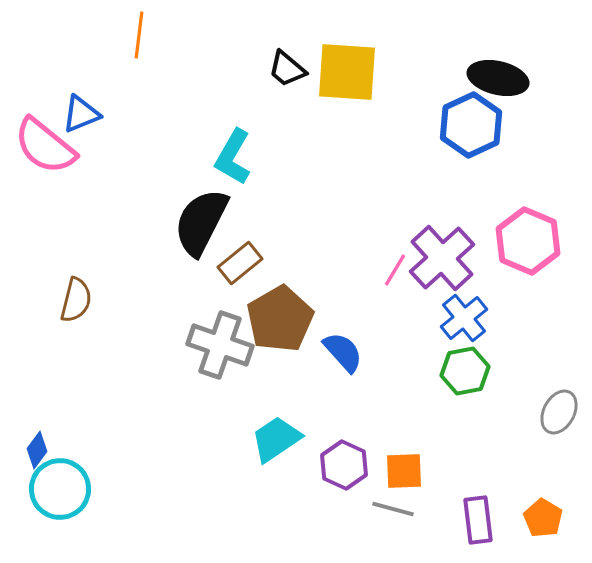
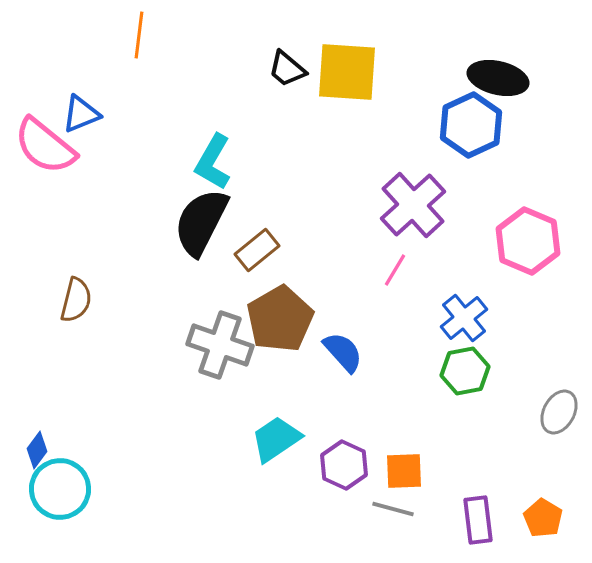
cyan L-shape: moved 20 px left, 5 px down
purple cross: moved 29 px left, 53 px up
brown rectangle: moved 17 px right, 13 px up
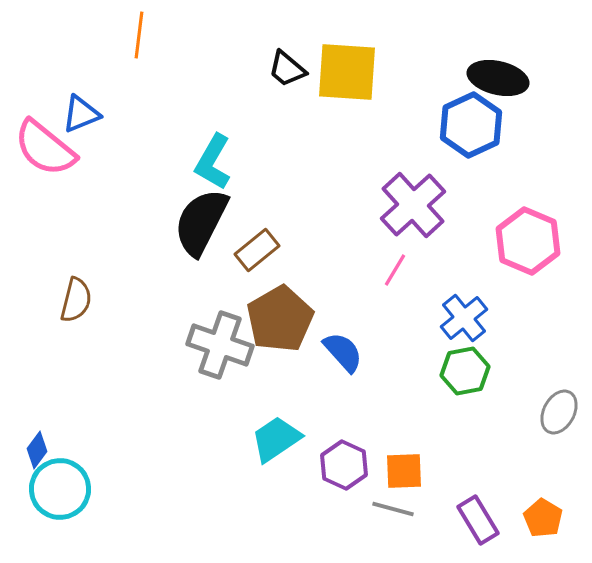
pink semicircle: moved 2 px down
purple rectangle: rotated 24 degrees counterclockwise
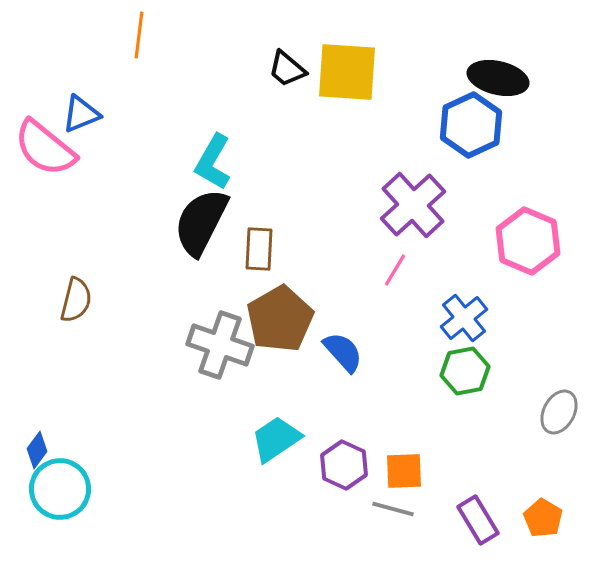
brown rectangle: moved 2 px right, 1 px up; rotated 48 degrees counterclockwise
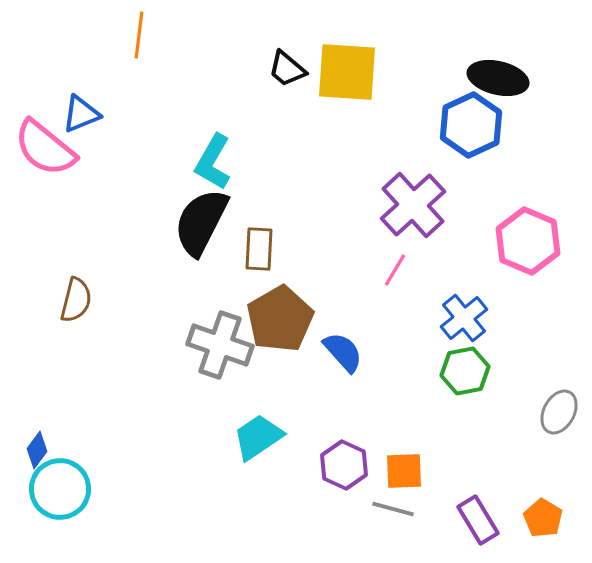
cyan trapezoid: moved 18 px left, 2 px up
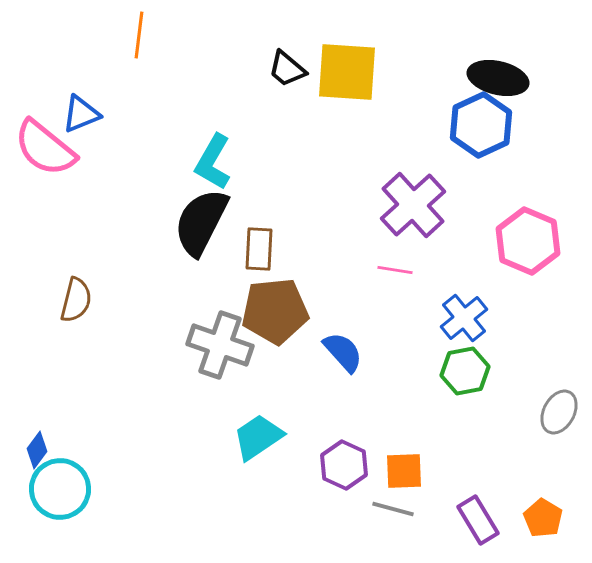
blue hexagon: moved 10 px right
pink line: rotated 68 degrees clockwise
brown pentagon: moved 5 px left, 8 px up; rotated 24 degrees clockwise
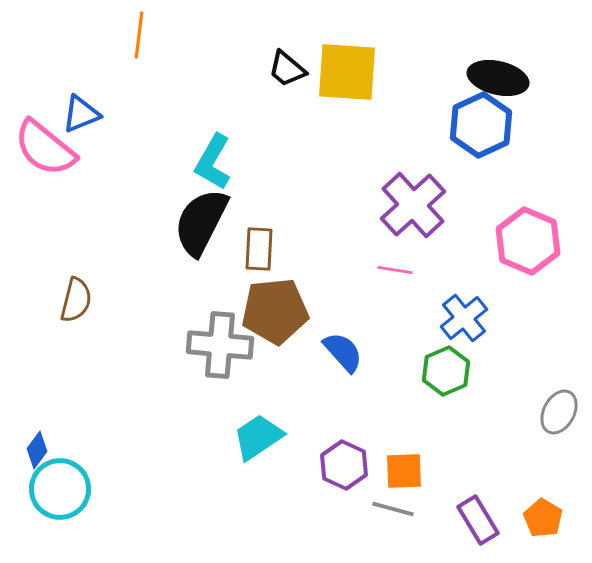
gray cross: rotated 14 degrees counterclockwise
green hexagon: moved 19 px left; rotated 12 degrees counterclockwise
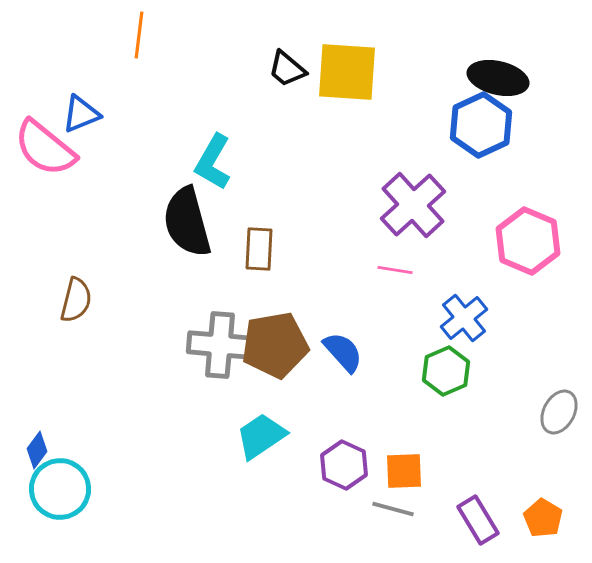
black semicircle: moved 14 px left; rotated 42 degrees counterclockwise
brown pentagon: moved 34 px down; rotated 4 degrees counterclockwise
cyan trapezoid: moved 3 px right, 1 px up
